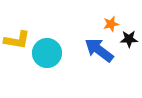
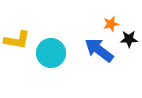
cyan circle: moved 4 px right
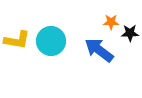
orange star: moved 2 px up; rotated 14 degrees clockwise
black star: moved 1 px right, 6 px up
cyan circle: moved 12 px up
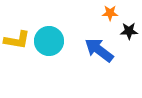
orange star: moved 1 px left, 9 px up
black star: moved 1 px left, 2 px up
cyan circle: moved 2 px left
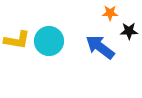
blue arrow: moved 1 px right, 3 px up
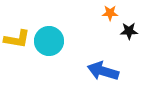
yellow L-shape: moved 1 px up
blue arrow: moved 3 px right, 24 px down; rotated 20 degrees counterclockwise
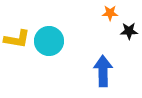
blue arrow: rotated 72 degrees clockwise
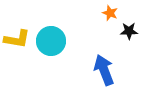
orange star: rotated 21 degrees clockwise
cyan circle: moved 2 px right
blue arrow: moved 1 px right, 1 px up; rotated 20 degrees counterclockwise
